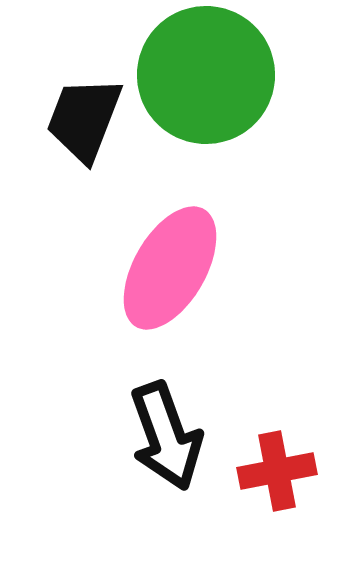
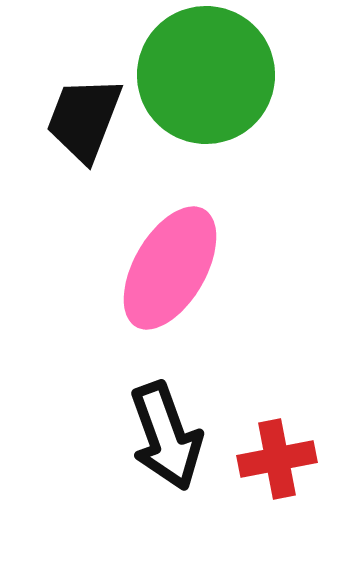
red cross: moved 12 px up
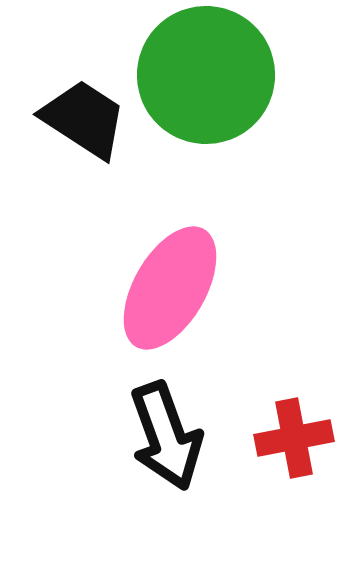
black trapezoid: rotated 102 degrees clockwise
pink ellipse: moved 20 px down
red cross: moved 17 px right, 21 px up
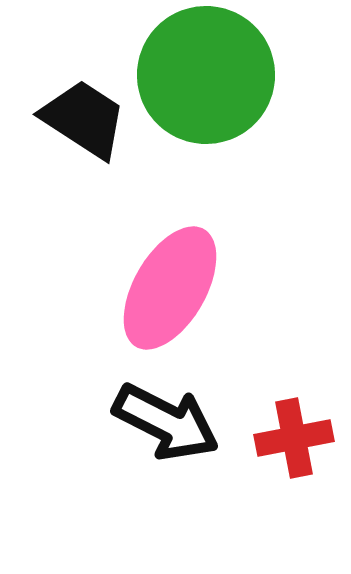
black arrow: moved 14 px up; rotated 43 degrees counterclockwise
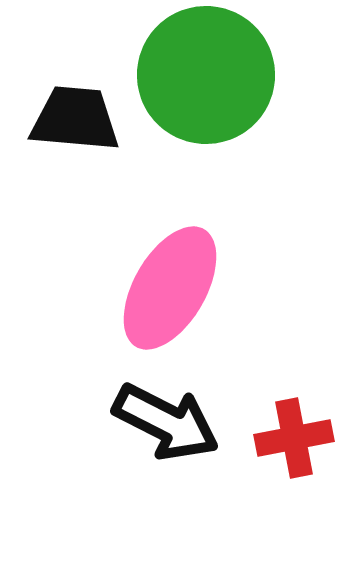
black trapezoid: moved 9 px left; rotated 28 degrees counterclockwise
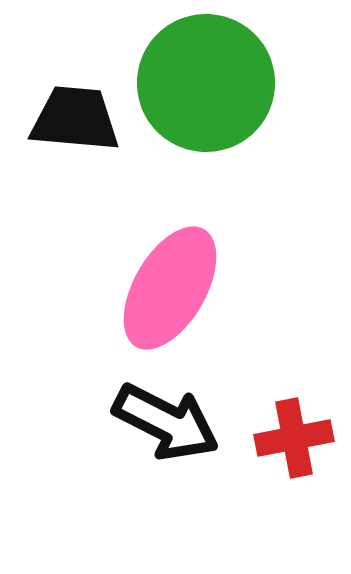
green circle: moved 8 px down
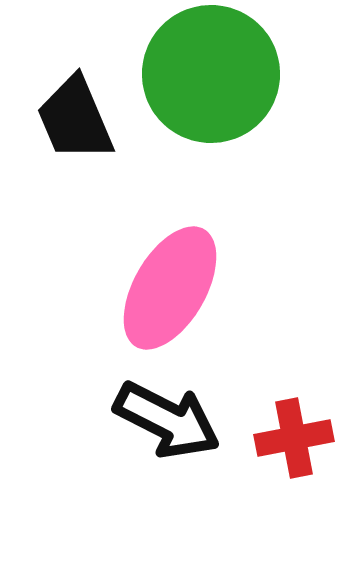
green circle: moved 5 px right, 9 px up
black trapezoid: rotated 118 degrees counterclockwise
black arrow: moved 1 px right, 2 px up
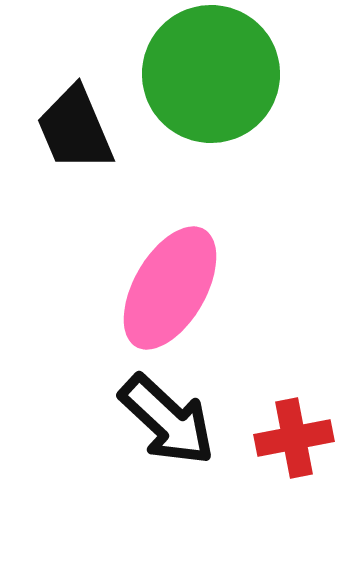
black trapezoid: moved 10 px down
black arrow: rotated 16 degrees clockwise
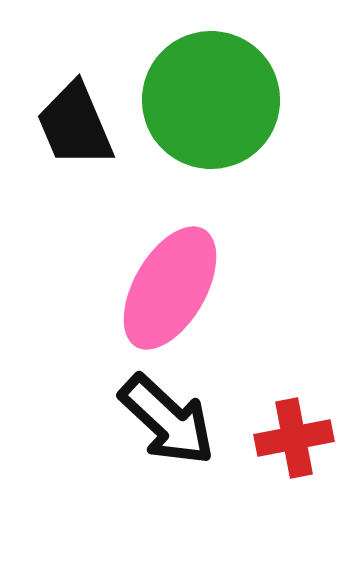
green circle: moved 26 px down
black trapezoid: moved 4 px up
